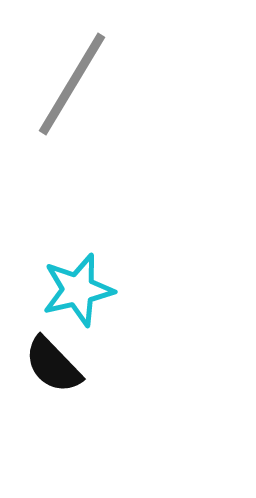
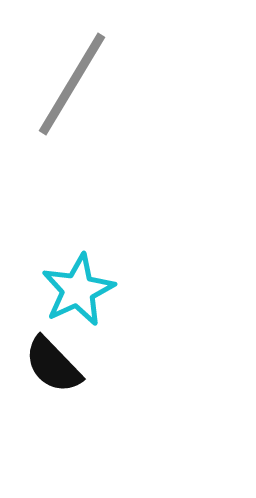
cyan star: rotated 12 degrees counterclockwise
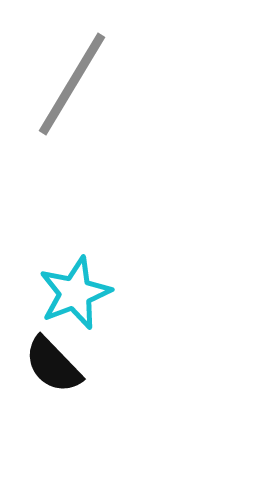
cyan star: moved 3 px left, 3 px down; rotated 4 degrees clockwise
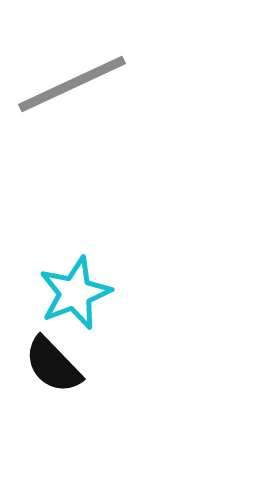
gray line: rotated 34 degrees clockwise
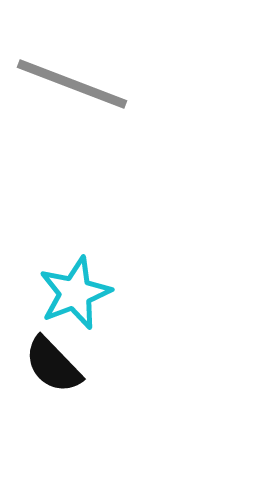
gray line: rotated 46 degrees clockwise
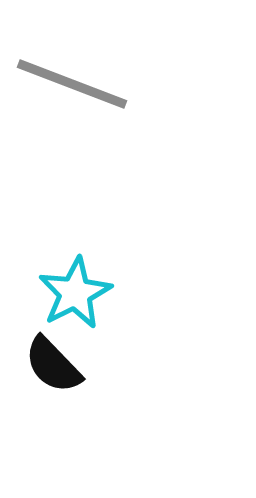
cyan star: rotated 6 degrees counterclockwise
